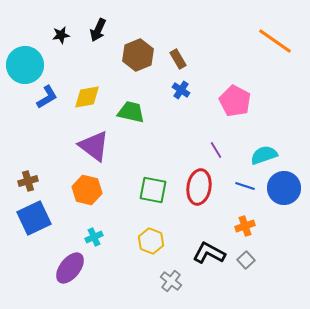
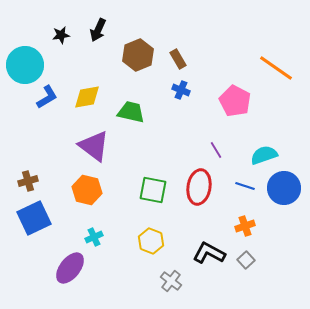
orange line: moved 1 px right, 27 px down
blue cross: rotated 12 degrees counterclockwise
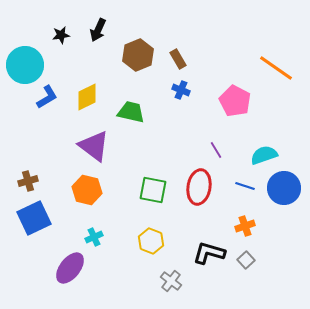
yellow diamond: rotated 16 degrees counterclockwise
black L-shape: rotated 12 degrees counterclockwise
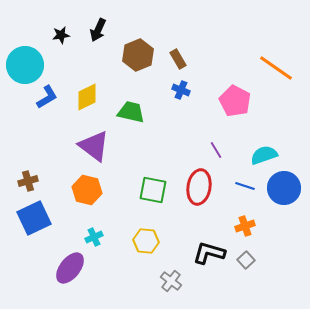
yellow hexagon: moved 5 px left; rotated 15 degrees counterclockwise
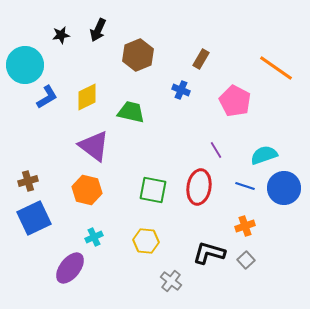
brown rectangle: moved 23 px right; rotated 60 degrees clockwise
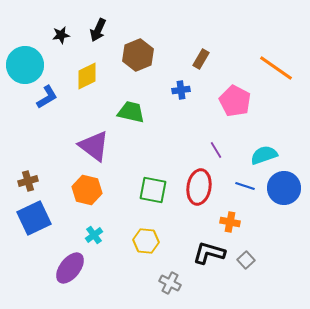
blue cross: rotated 30 degrees counterclockwise
yellow diamond: moved 21 px up
orange cross: moved 15 px left, 4 px up; rotated 30 degrees clockwise
cyan cross: moved 2 px up; rotated 12 degrees counterclockwise
gray cross: moved 1 px left, 2 px down; rotated 10 degrees counterclockwise
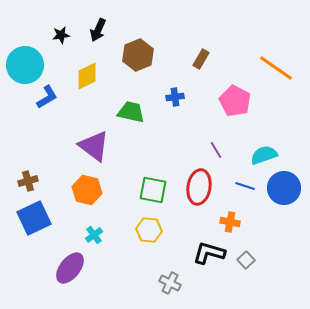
blue cross: moved 6 px left, 7 px down
yellow hexagon: moved 3 px right, 11 px up
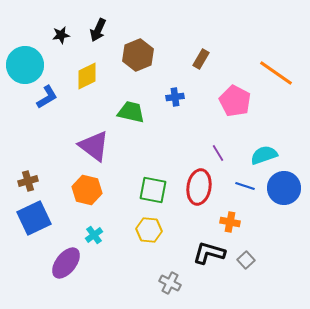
orange line: moved 5 px down
purple line: moved 2 px right, 3 px down
purple ellipse: moved 4 px left, 5 px up
